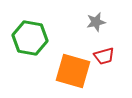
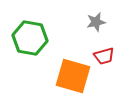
orange square: moved 5 px down
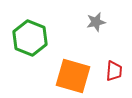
green hexagon: rotated 12 degrees clockwise
red trapezoid: moved 10 px right, 15 px down; rotated 70 degrees counterclockwise
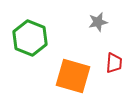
gray star: moved 2 px right
red trapezoid: moved 8 px up
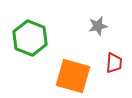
gray star: moved 4 px down
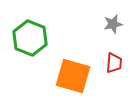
gray star: moved 15 px right, 2 px up
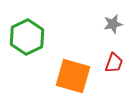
green hexagon: moved 3 px left, 1 px up; rotated 12 degrees clockwise
red trapezoid: rotated 15 degrees clockwise
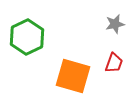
gray star: moved 2 px right
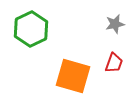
green hexagon: moved 4 px right, 8 px up
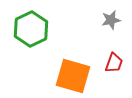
gray star: moved 4 px left, 4 px up
